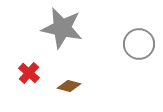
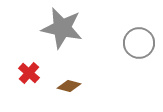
gray circle: moved 1 px up
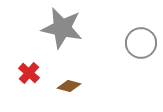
gray circle: moved 2 px right
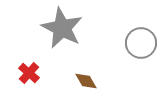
gray star: rotated 15 degrees clockwise
brown diamond: moved 17 px right, 5 px up; rotated 45 degrees clockwise
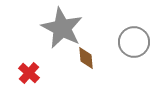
gray circle: moved 7 px left, 1 px up
brown diamond: moved 23 px up; rotated 25 degrees clockwise
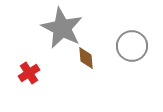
gray circle: moved 2 px left, 4 px down
red cross: rotated 15 degrees clockwise
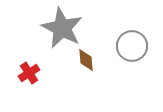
brown diamond: moved 2 px down
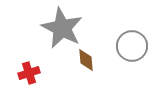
red cross: rotated 15 degrees clockwise
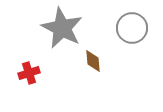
gray circle: moved 18 px up
brown diamond: moved 7 px right, 1 px down
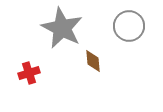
gray circle: moved 3 px left, 2 px up
